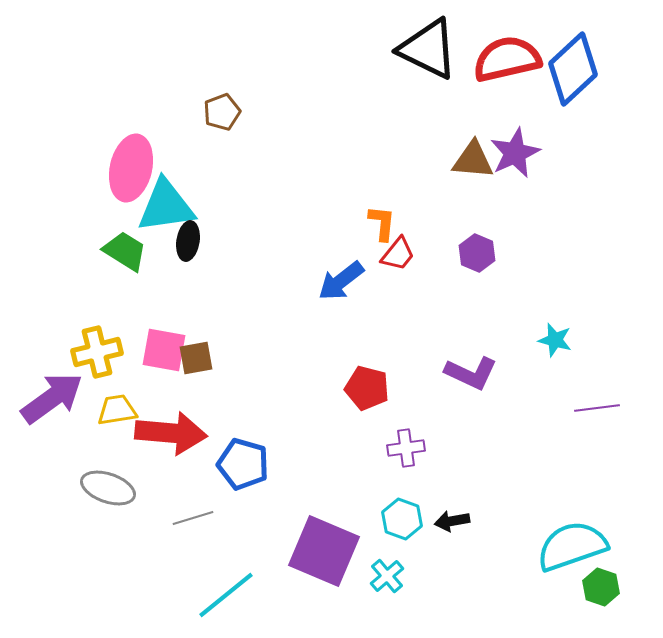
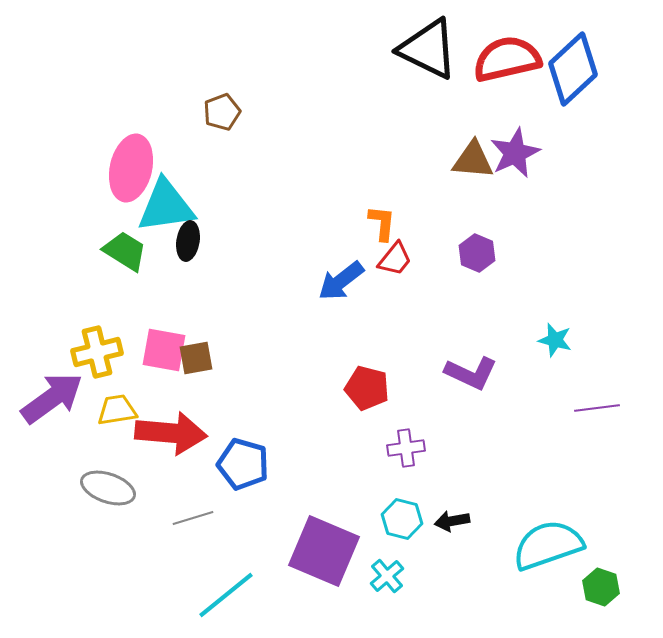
red trapezoid: moved 3 px left, 5 px down
cyan hexagon: rotated 6 degrees counterclockwise
cyan semicircle: moved 24 px left, 1 px up
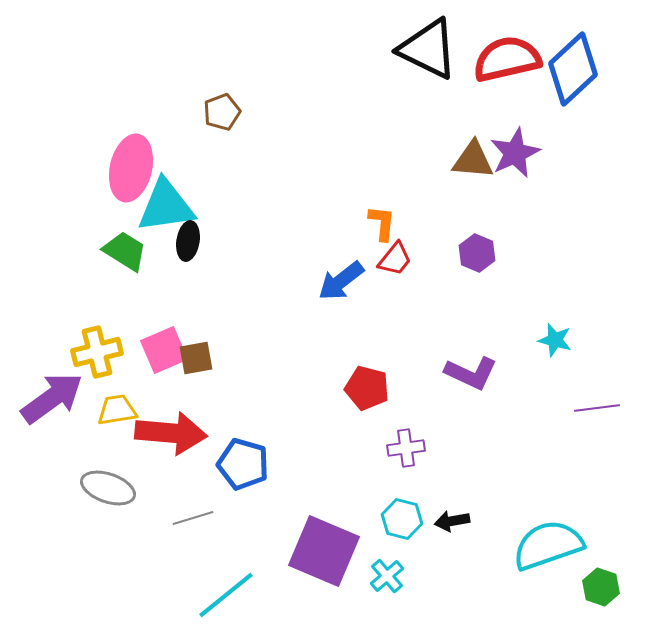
pink square: rotated 33 degrees counterclockwise
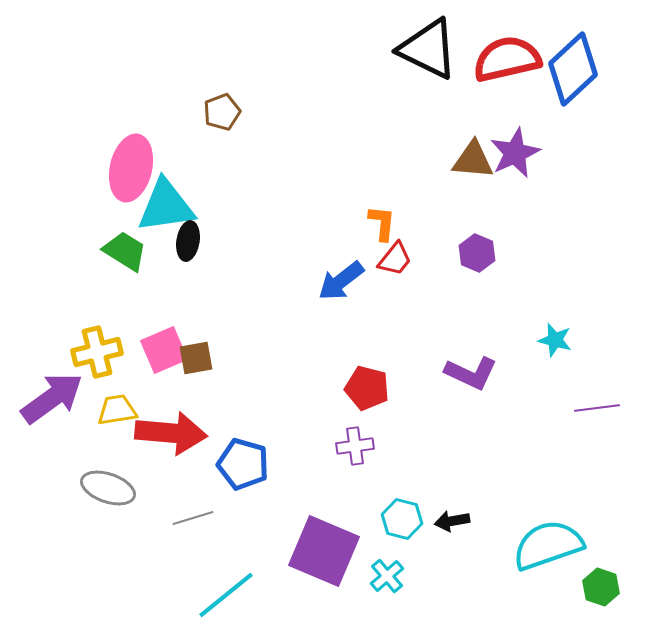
purple cross: moved 51 px left, 2 px up
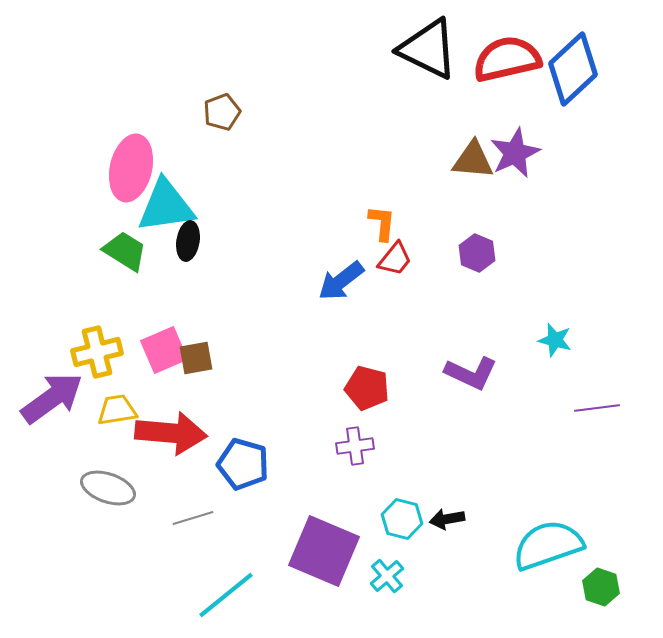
black arrow: moved 5 px left, 2 px up
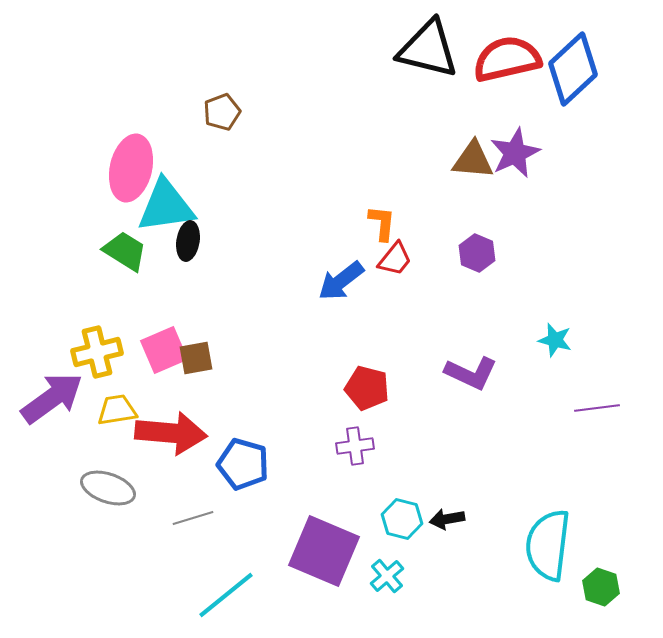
black triangle: rotated 12 degrees counterclockwise
cyan semicircle: rotated 64 degrees counterclockwise
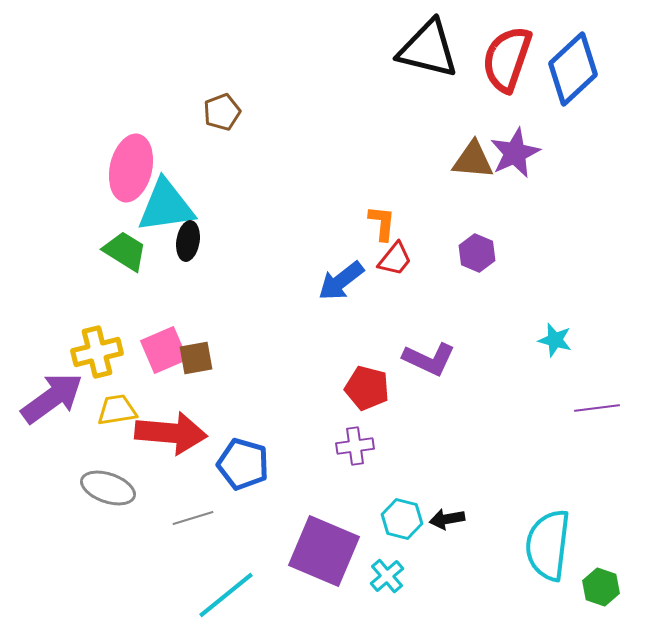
red semicircle: rotated 58 degrees counterclockwise
purple L-shape: moved 42 px left, 14 px up
